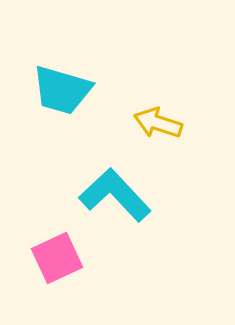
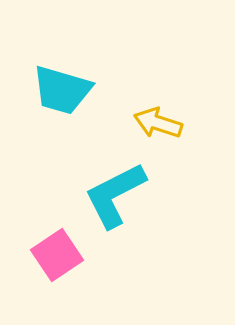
cyan L-shape: rotated 74 degrees counterclockwise
pink square: moved 3 px up; rotated 9 degrees counterclockwise
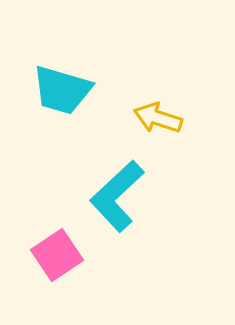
yellow arrow: moved 5 px up
cyan L-shape: moved 2 px right, 1 px down; rotated 16 degrees counterclockwise
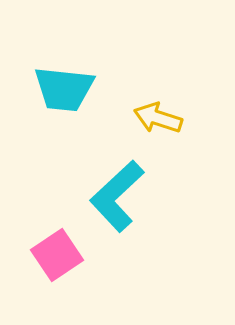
cyan trapezoid: moved 2 px right, 1 px up; rotated 10 degrees counterclockwise
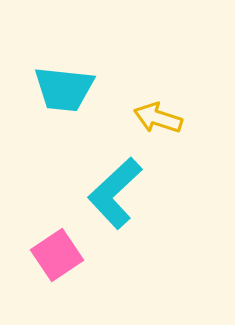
cyan L-shape: moved 2 px left, 3 px up
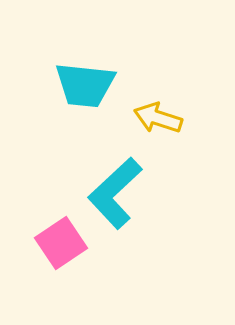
cyan trapezoid: moved 21 px right, 4 px up
pink square: moved 4 px right, 12 px up
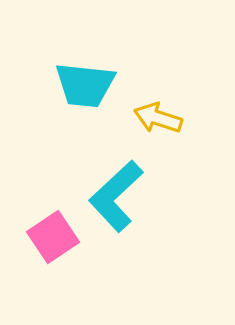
cyan L-shape: moved 1 px right, 3 px down
pink square: moved 8 px left, 6 px up
